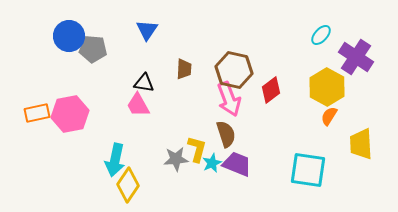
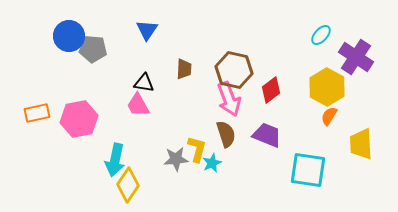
pink hexagon: moved 9 px right, 5 px down
purple trapezoid: moved 30 px right, 29 px up
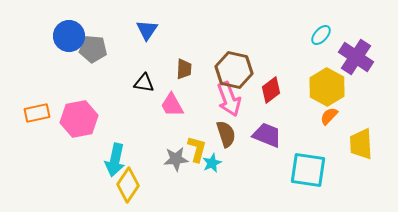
pink trapezoid: moved 34 px right
orange semicircle: rotated 12 degrees clockwise
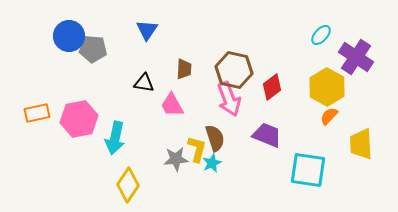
red diamond: moved 1 px right, 3 px up
brown semicircle: moved 11 px left, 4 px down
cyan arrow: moved 22 px up
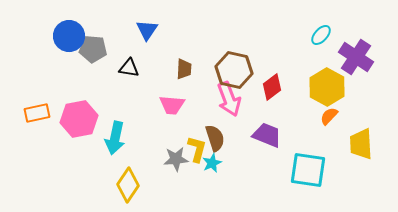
black triangle: moved 15 px left, 15 px up
pink trapezoid: rotated 56 degrees counterclockwise
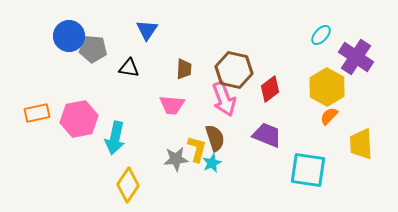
red diamond: moved 2 px left, 2 px down
pink arrow: moved 5 px left
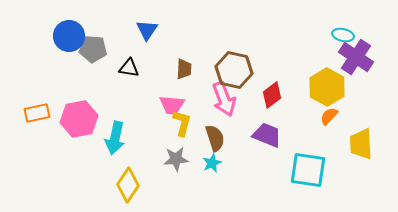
cyan ellipse: moved 22 px right; rotated 60 degrees clockwise
red diamond: moved 2 px right, 6 px down
yellow L-shape: moved 15 px left, 26 px up
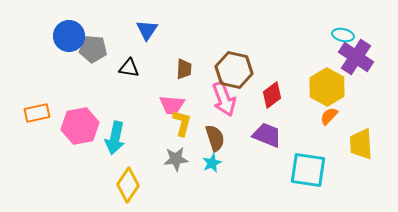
pink hexagon: moved 1 px right, 7 px down
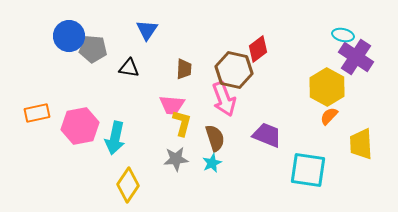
red diamond: moved 14 px left, 46 px up
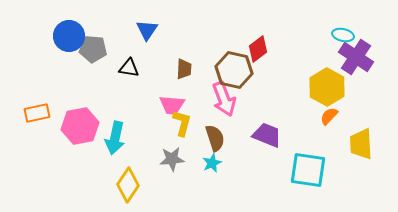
gray star: moved 4 px left
